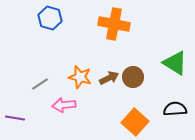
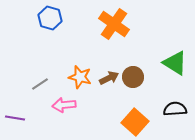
orange cross: rotated 24 degrees clockwise
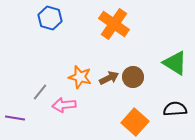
gray line: moved 8 px down; rotated 18 degrees counterclockwise
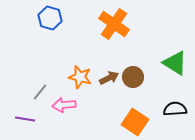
purple line: moved 10 px right, 1 px down
orange square: rotated 8 degrees counterclockwise
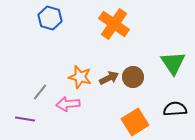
green triangle: moved 2 px left; rotated 24 degrees clockwise
pink arrow: moved 4 px right, 1 px up
orange square: rotated 24 degrees clockwise
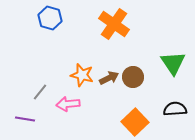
orange star: moved 2 px right, 2 px up
orange square: rotated 12 degrees counterclockwise
